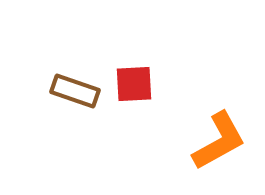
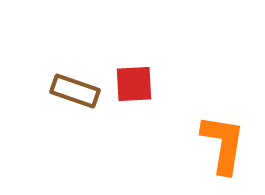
orange L-shape: moved 4 px right, 3 px down; rotated 52 degrees counterclockwise
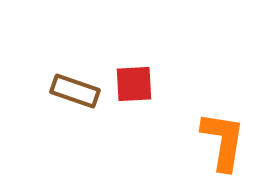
orange L-shape: moved 3 px up
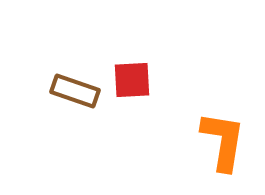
red square: moved 2 px left, 4 px up
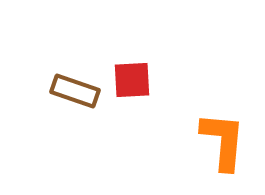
orange L-shape: rotated 4 degrees counterclockwise
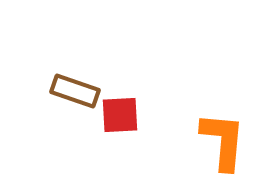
red square: moved 12 px left, 35 px down
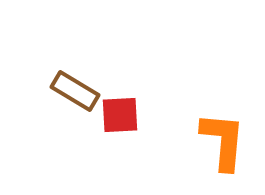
brown rectangle: rotated 12 degrees clockwise
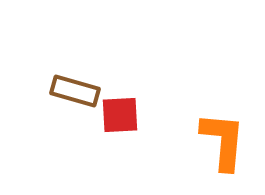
brown rectangle: rotated 15 degrees counterclockwise
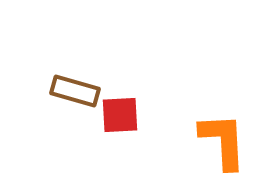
orange L-shape: rotated 8 degrees counterclockwise
